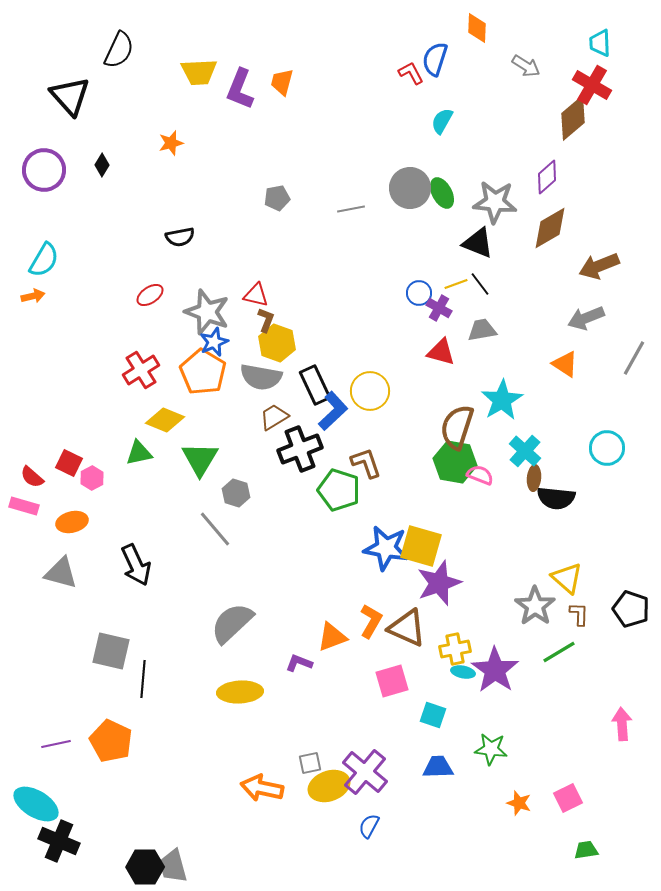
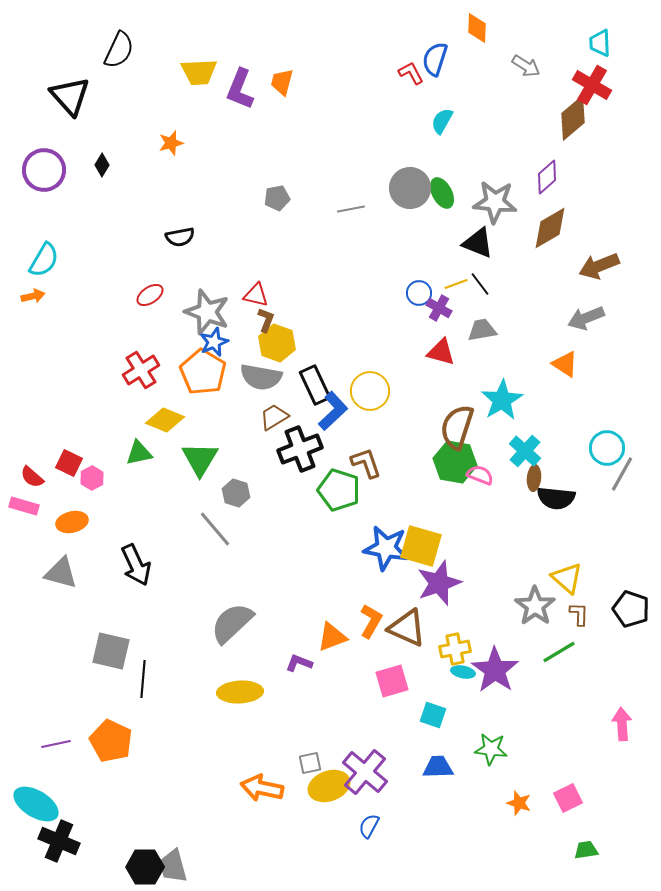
gray line at (634, 358): moved 12 px left, 116 px down
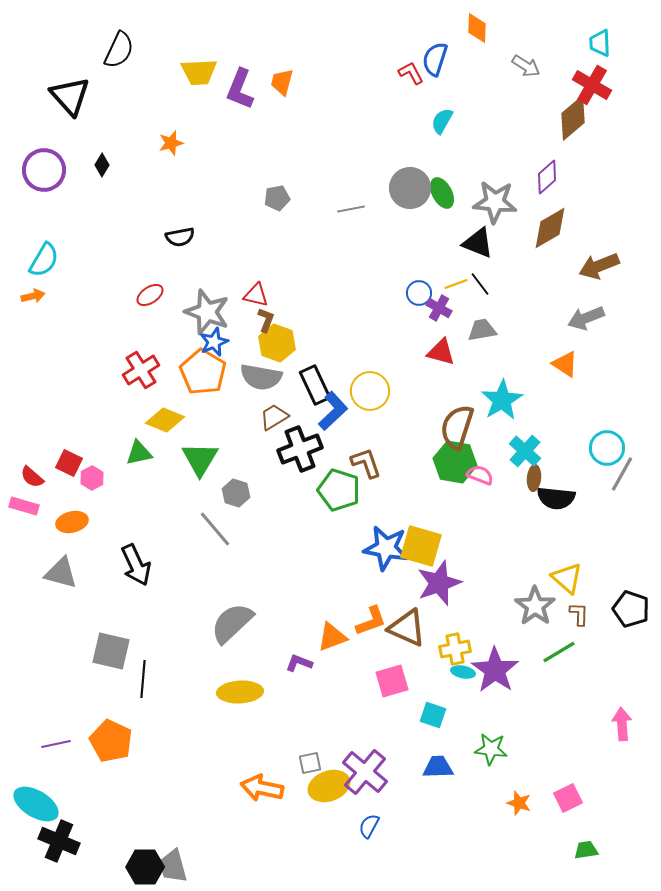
orange L-shape at (371, 621): rotated 40 degrees clockwise
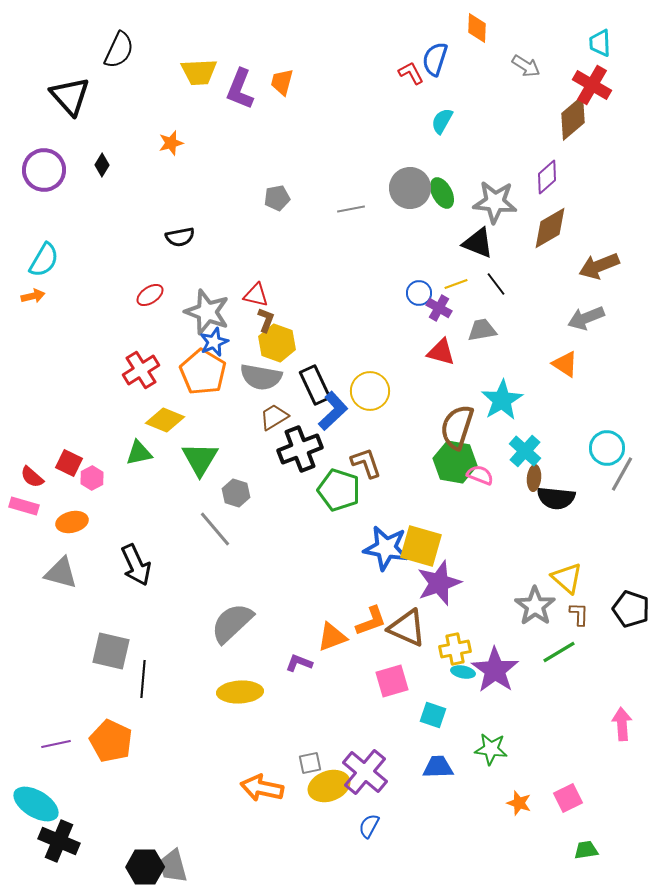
black line at (480, 284): moved 16 px right
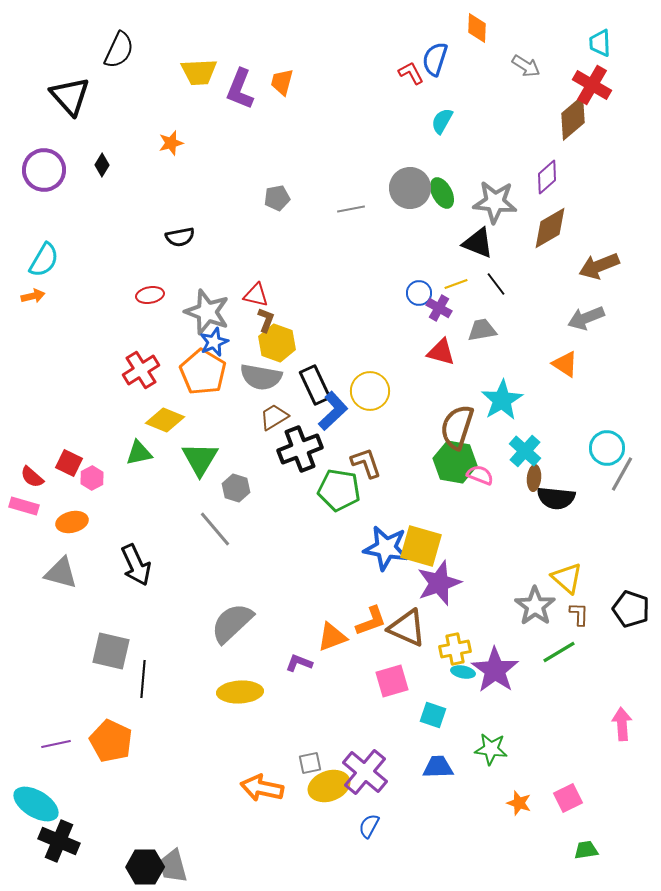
red ellipse at (150, 295): rotated 24 degrees clockwise
green pentagon at (339, 490): rotated 9 degrees counterclockwise
gray hexagon at (236, 493): moved 5 px up
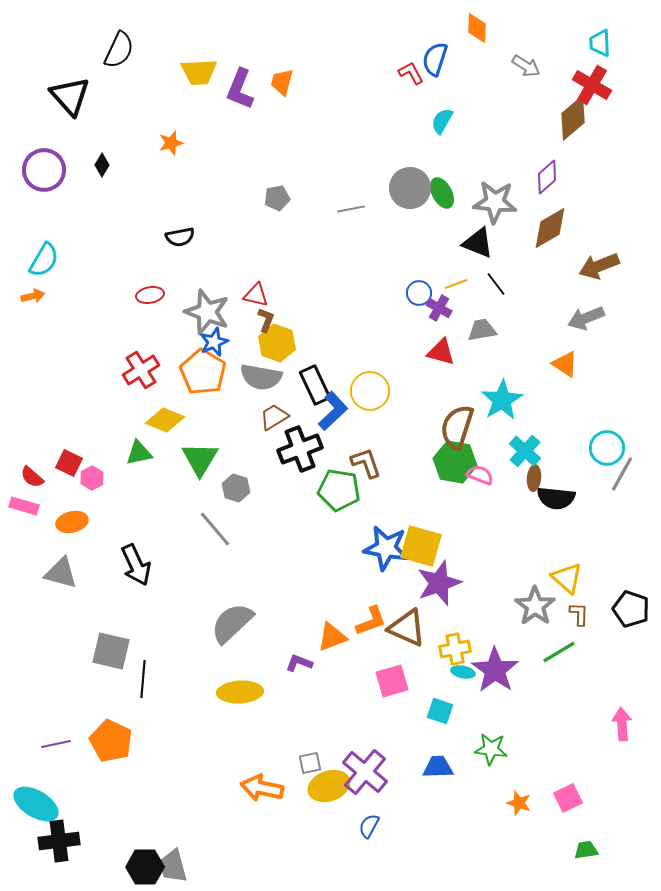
cyan square at (433, 715): moved 7 px right, 4 px up
black cross at (59, 841): rotated 30 degrees counterclockwise
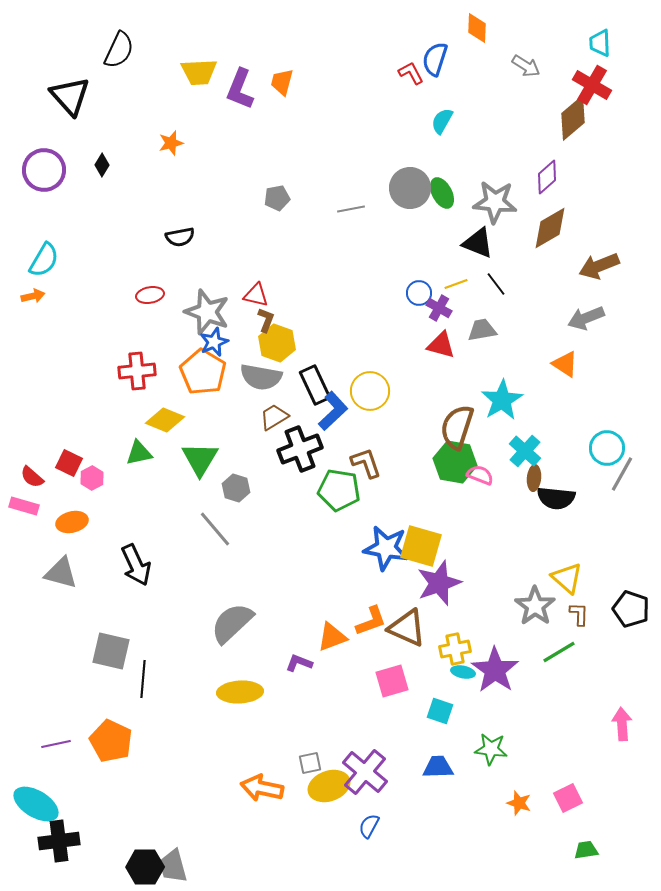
red triangle at (441, 352): moved 7 px up
red cross at (141, 370): moved 4 px left, 1 px down; rotated 27 degrees clockwise
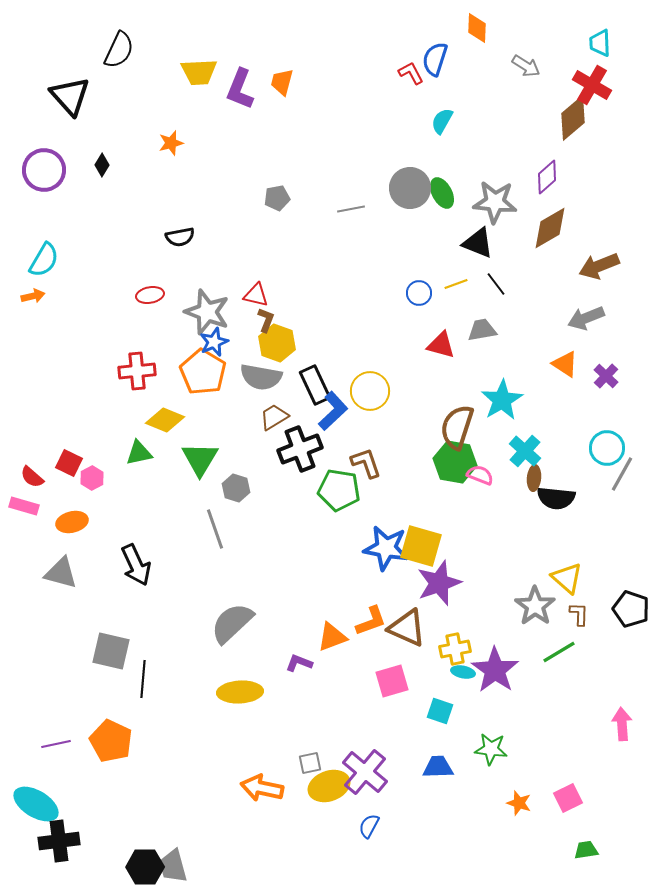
purple cross at (439, 308): moved 167 px right, 68 px down; rotated 15 degrees clockwise
gray line at (215, 529): rotated 21 degrees clockwise
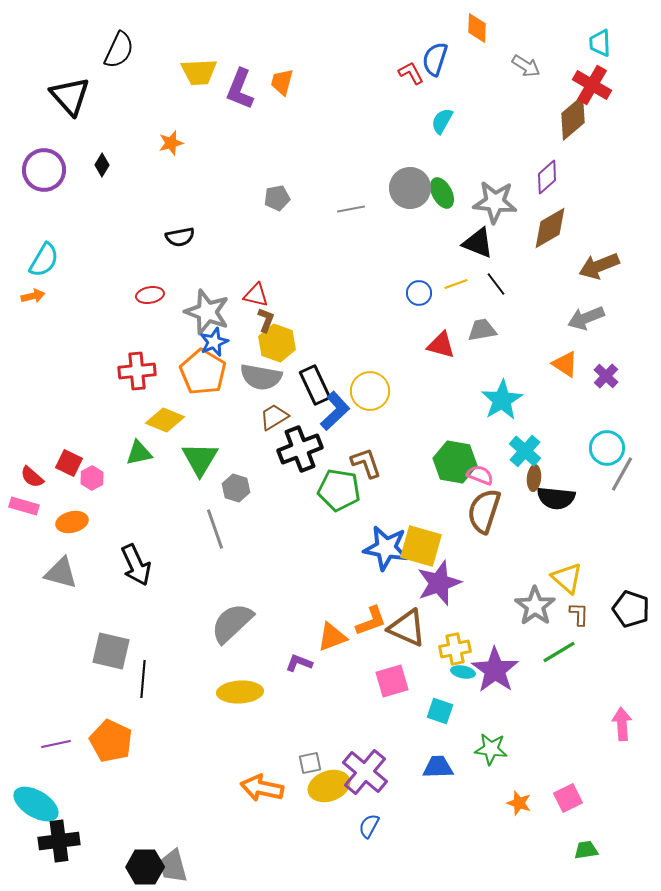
blue L-shape at (333, 411): moved 2 px right
brown semicircle at (457, 427): moved 27 px right, 84 px down
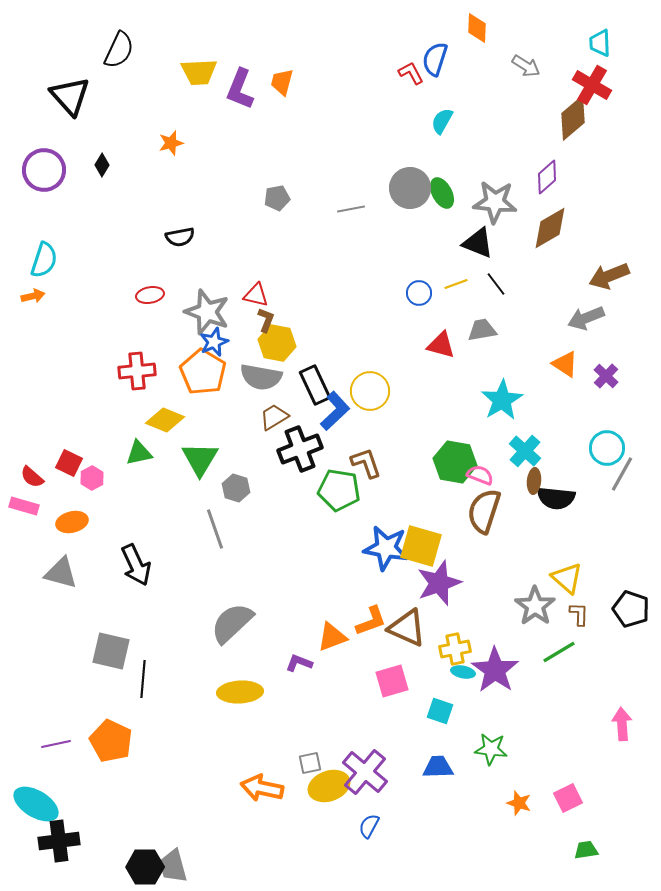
cyan semicircle at (44, 260): rotated 12 degrees counterclockwise
brown arrow at (599, 266): moved 10 px right, 10 px down
yellow hexagon at (277, 343): rotated 9 degrees counterclockwise
brown ellipse at (534, 478): moved 3 px down
